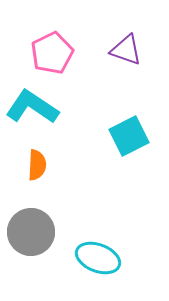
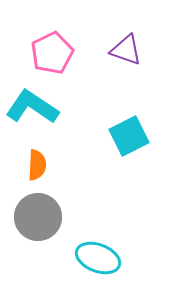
gray circle: moved 7 px right, 15 px up
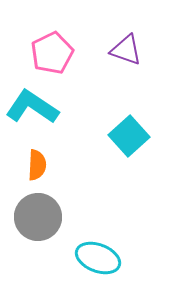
cyan square: rotated 15 degrees counterclockwise
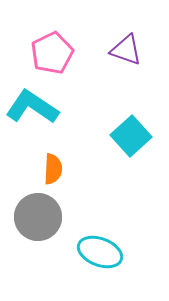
cyan square: moved 2 px right
orange semicircle: moved 16 px right, 4 px down
cyan ellipse: moved 2 px right, 6 px up
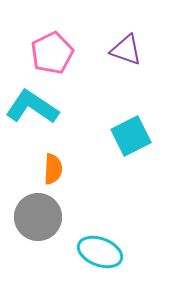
cyan square: rotated 15 degrees clockwise
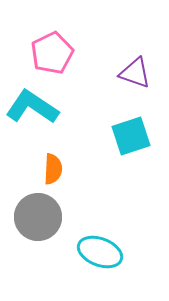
purple triangle: moved 9 px right, 23 px down
cyan square: rotated 9 degrees clockwise
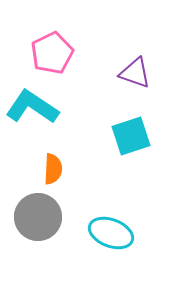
cyan ellipse: moved 11 px right, 19 px up
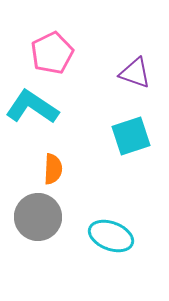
cyan ellipse: moved 3 px down
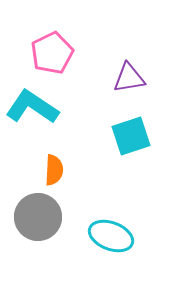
purple triangle: moved 6 px left, 5 px down; rotated 28 degrees counterclockwise
orange semicircle: moved 1 px right, 1 px down
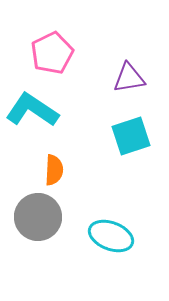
cyan L-shape: moved 3 px down
